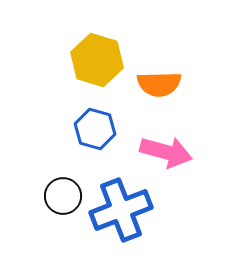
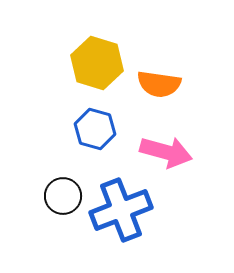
yellow hexagon: moved 3 px down
orange semicircle: rotated 9 degrees clockwise
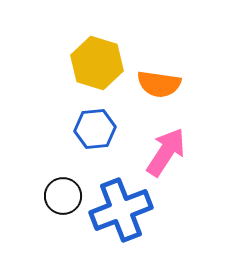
blue hexagon: rotated 21 degrees counterclockwise
pink arrow: rotated 72 degrees counterclockwise
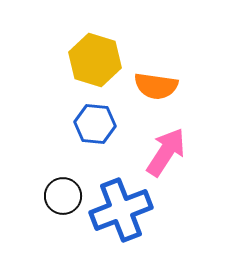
yellow hexagon: moved 2 px left, 3 px up
orange semicircle: moved 3 px left, 2 px down
blue hexagon: moved 5 px up; rotated 12 degrees clockwise
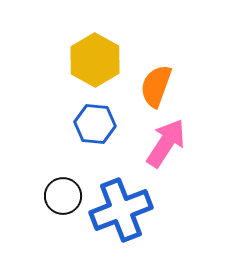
yellow hexagon: rotated 12 degrees clockwise
orange semicircle: rotated 102 degrees clockwise
pink arrow: moved 9 px up
